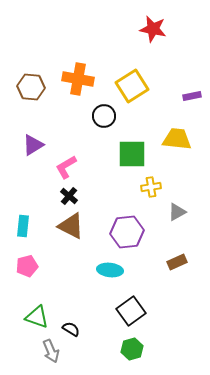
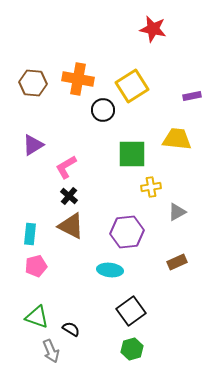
brown hexagon: moved 2 px right, 4 px up
black circle: moved 1 px left, 6 px up
cyan rectangle: moved 7 px right, 8 px down
pink pentagon: moved 9 px right
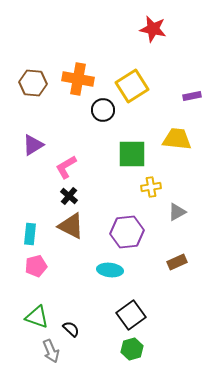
black square: moved 4 px down
black semicircle: rotated 12 degrees clockwise
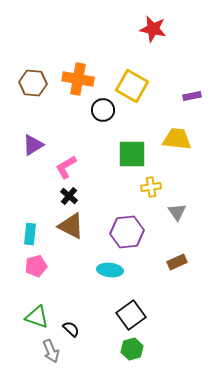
yellow square: rotated 28 degrees counterclockwise
gray triangle: rotated 36 degrees counterclockwise
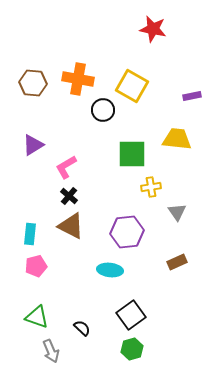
black semicircle: moved 11 px right, 1 px up
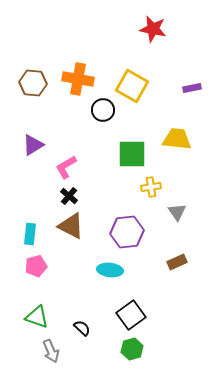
purple rectangle: moved 8 px up
